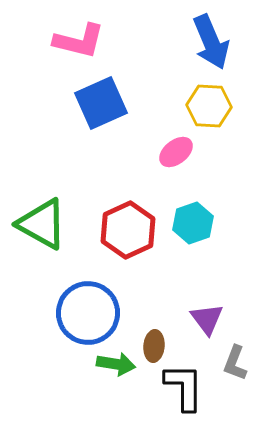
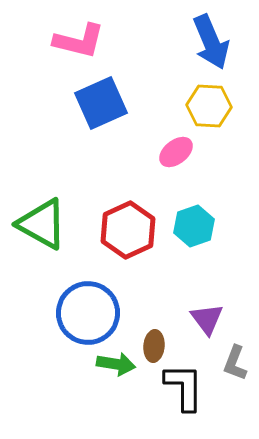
cyan hexagon: moved 1 px right, 3 px down
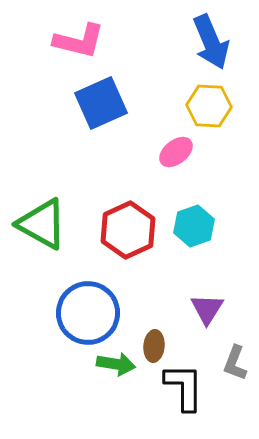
purple triangle: moved 10 px up; rotated 9 degrees clockwise
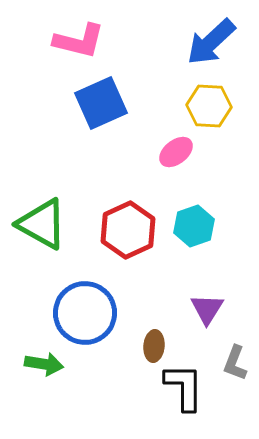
blue arrow: rotated 70 degrees clockwise
blue circle: moved 3 px left
green arrow: moved 72 px left
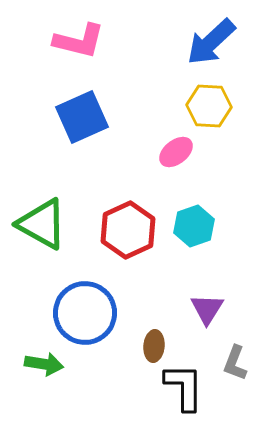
blue square: moved 19 px left, 14 px down
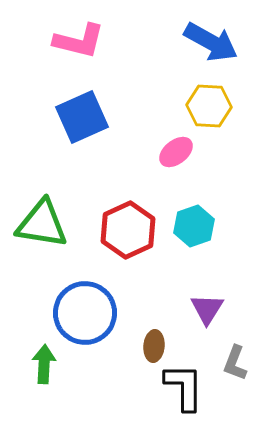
blue arrow: rotated 108 degrees counterclockwise
green triangle: rotated 20 degrees counterclockwise
green arrow: rotated 96 degrees counterclockwise
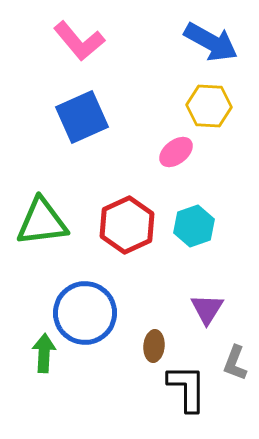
pink L-shape: rotated 36 degrees clockwise
green triangle: moved 2 px up; rotated 16 degrees counterclockwise
red hexagon: moved 1 px left, 5 px up
green arrow: moved 11 px up
black L-shape: moved 3 px right, 1 px down
